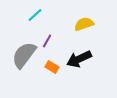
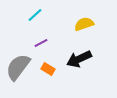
purple line: moved 6 px left, 2 px down; rotated 32 degrees clockwise
gray semicircle: moved 6 px left, 12 px down
orange rectangle: moved 4 px left, 2 px down
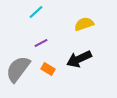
cyan line: moved 1 px right, 3 px up
gray semicircle: moved 2 px down
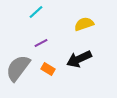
gray semicircle: moved 1 px up
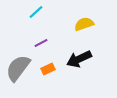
orange rectangle: rotated 56 degrees counterclockwise
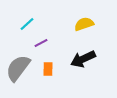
cyan line: moved 9 px left, 12 px down
black arrow: moved 4 px right
orange rectangle: rotated 64 degrees counterclockwise
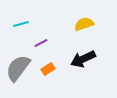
cyan line: moved 6 px left; rotated 28 degrees clockwise
orange rectangle: rotated 56 degrees clockwise
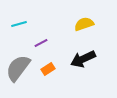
cyan line: moved 2 px left
